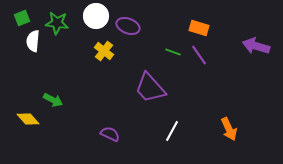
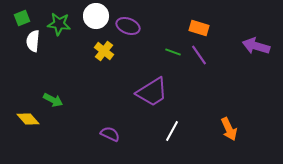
green star: moved 2 px right, 1 px down
purple trapezoid: moved 2 px right, 4 px down; rotated 80 degrees counterclockwise
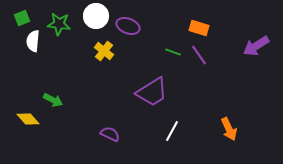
purple arrow: rotated 48 degrees counterclockwise
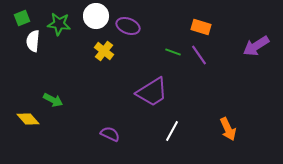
orange rectangle: moved 2 px right, 1 px up
orange arrow: moved 1 px left
